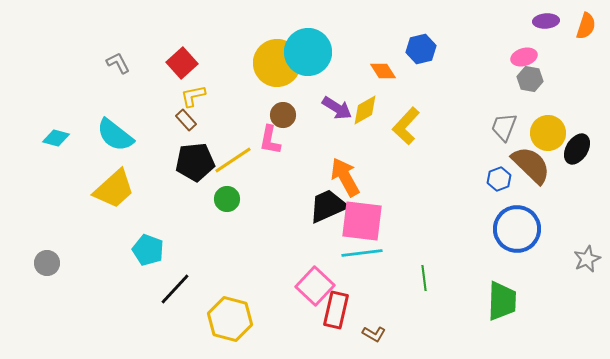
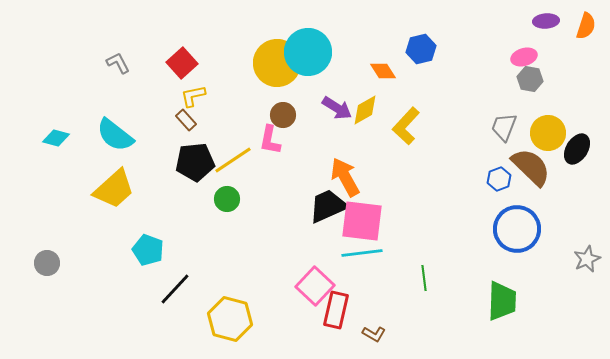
brown semicircle at (531, 165): moved 2 px down
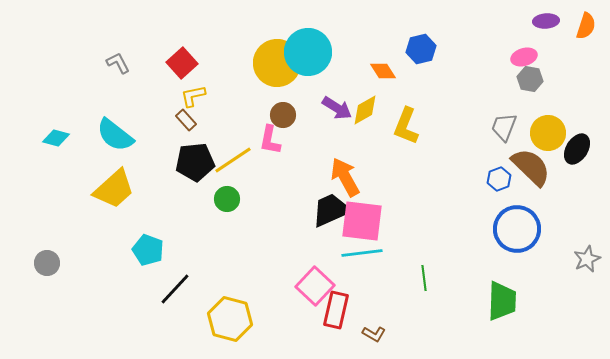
yellow L-shape at (406, 126): rotated 21 degrees counterclockwise
black trapezoid at (328, 206): moved 3 px right, 4 px down
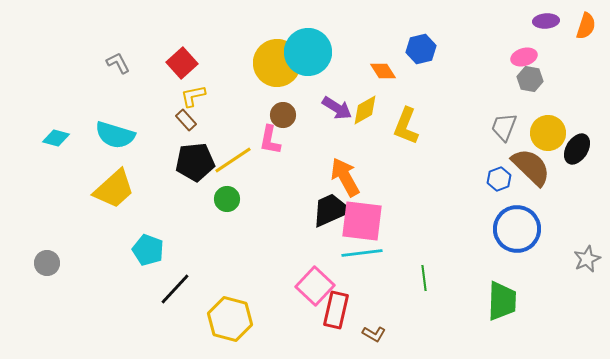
cyan semicircle at (115, 135): rotated 21 degrees counterclockwise
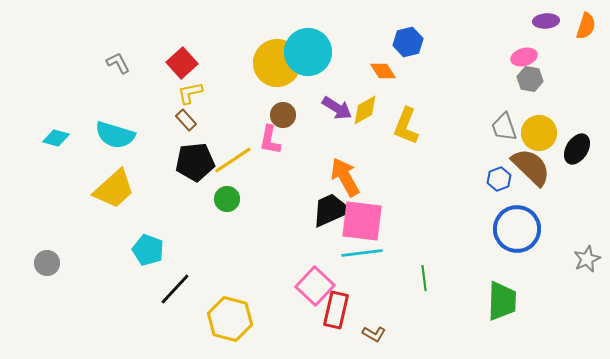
blue hexagon at (421, 49): moved 13 px left, 7 px up
yellow L-shape at (193, 96): moved 3 px left, 3 px up
gray trapezoid at (504, 127): rotated 40 degrees counterclockwise
yellow circle at (548, 133): moved 9 px left
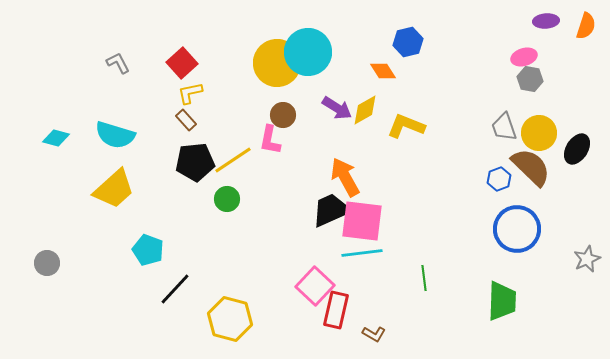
yellow L-shape at (406, 126): rotated 90 degrees clockwise
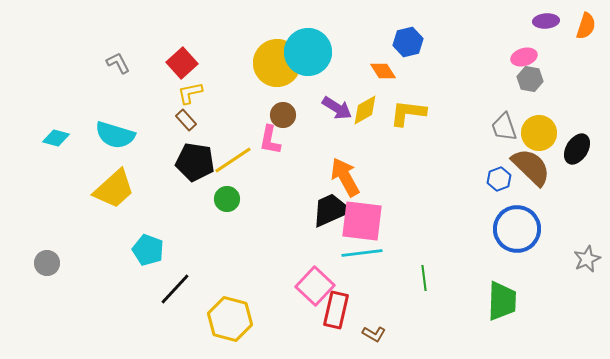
yellow L-shape at (406, 126): moved 2 px right, 13 px up; rotated 15 degrees counterclockwise
black pentagon at (195, 162): rotated 15 degrees clockwise
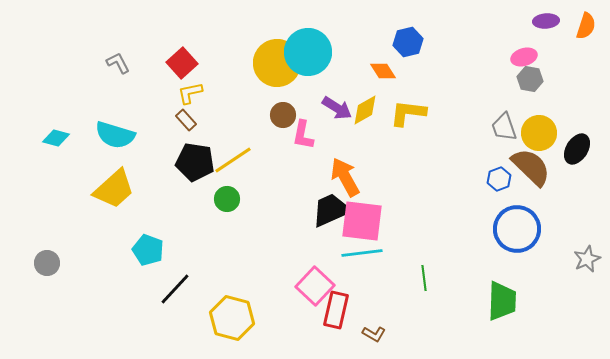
pink L-shape at (270, 140): moved 33 px right, 5 px up
yellow hexagon at (230, 319): moved 2 px right, 1 px up
